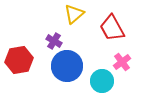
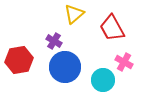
pink cross: moved 2 px right; rotated 24 degrees counterclockwise
blue circle: moved 2 px left, 1 px down
cyan circle: moved 1 px right, 1 px up
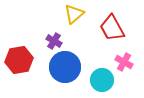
cyan circle: moved 1 px left
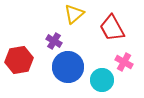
blue circle: moved 3 px right
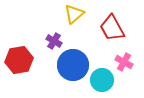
blue circle: moved 5 px right, 2 px up
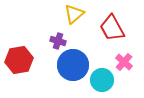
purple cross: moved 4 px right; rotated 14 degrees counterclockwise
pink cross: rotated 12 degrees clockwise
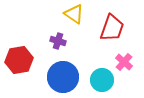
yellow triangle: rotated 45 degrees counterclockwise
red trapezoid: rotated 132 degrees counterclockwise
blue circle: moved 10 px left, 12 px down
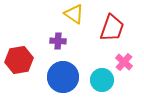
purple cross: rotated 14 degrees counterclockwise
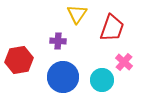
yellow triangle: moved 3 px right; rotated 30 degrees clockwise
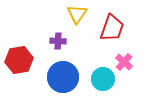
cyan circle: moved 1 px right, 1 px up
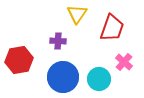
cyan circle: moved 4 px left
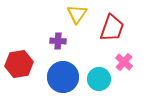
red hexagon: moved 4 px down
